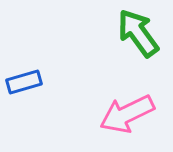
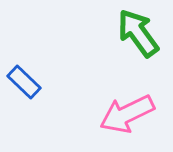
blue rectangle: rotated 60 degrees clockwise
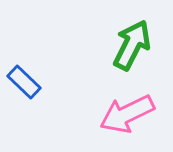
green arrow: moved 6 px left, 12 px down; rotated 63 degrees clockwise
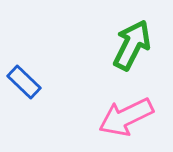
pink arrow: moved 1 px left, 3 px down
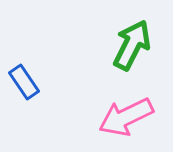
blue rectangle: rotated 12 degrees clockwise
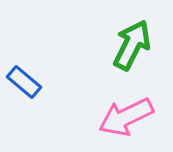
blue rectangle: rotated 16 degrees counterclockwise
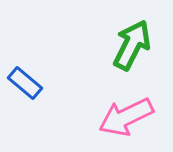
blue rectangle: moved 1 px right, 1 px down
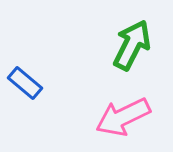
pink arrow: moved 3 px left
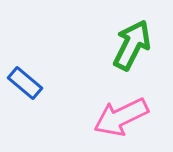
pink arrow: moved 2 px left
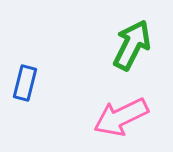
blue rectangle: rotated 64 degrees clockwise
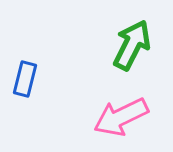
blue rectangle: moved 4 px up
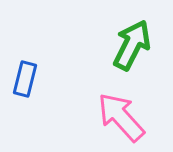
pink arrow: rotated 74 degrees clockwise
